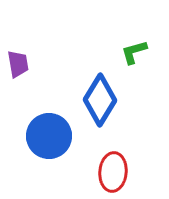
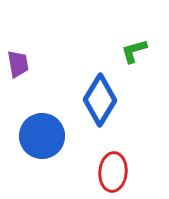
green L-shape: moved 1 px up
blue circle: moved 7 px left
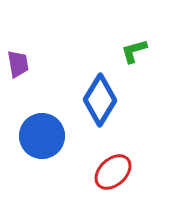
red ellipse: rotated 42 degrees clockwise
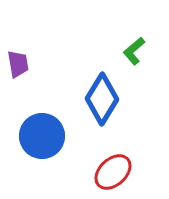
green L-shape: rotated 24 degrees counterclockwise
blue diamond: moved 2 px right, 1 px up
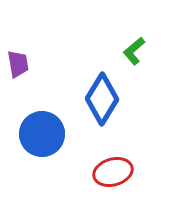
blue circle: moved 2 px up
red ellipse: rotated 27 degrees clockwise
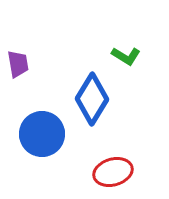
green L-shape: moved 8 px left, 5 px down; rotated 108 degrees counterclockwise
blue diamond: moved 10 px left
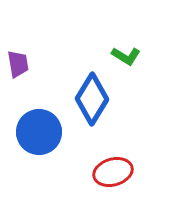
blue circle: moved 3 px left, 2 px up
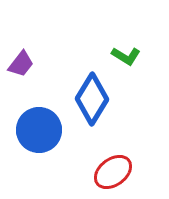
purple trapezoid: moved 3 px right; rotated 48 degrees clockwise
blue circle: moved 2 px up
red ellipse: rotated 21 degrees counterclockwise
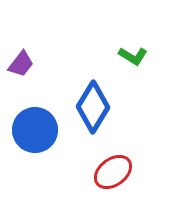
green L-shape: moved 7 px right
blue diamond: moved 1 px right, 8 px down
blue circle: moved 4 px left
